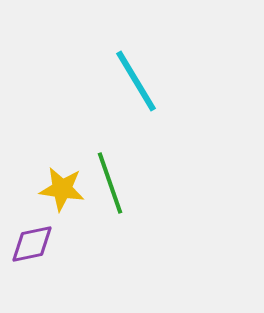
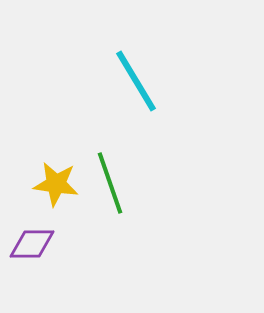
yellow star: moved 6 px left, 5 px up
purple diamond: rotated 12 degrees clockwise
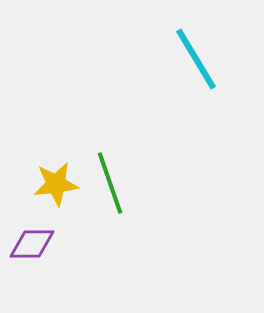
cyan line: moved 60 px right, 22 px up
yellow star: rotated 15 degrees counterclockwise
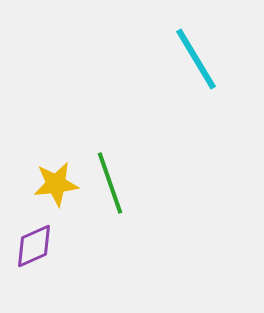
purple diamond: moved 2 px right, 2 px down; rotated 24 degrees counterclockwise
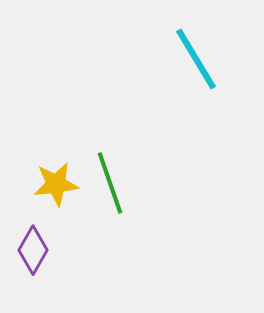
purple diamond: moved 1 px left, 4 px down; rotated 36 degrees counterclockwise
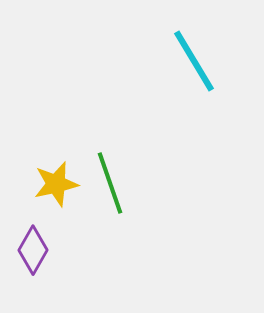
cyan line: moved 2 px left, 2 px down
yellow star: rotated 6 degrees counterclockwise
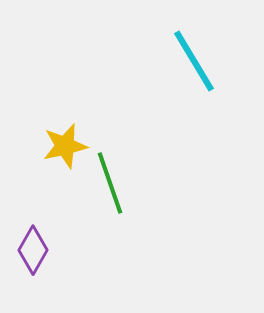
yellow star: moved 9 px right, 38 px up
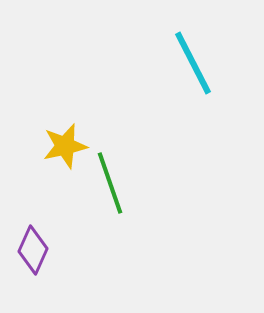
cyan line: moved 1 px left, 2 px down; rotated 4 degrees clockwise
purple diamond: rotated 6 degrees counterclockwise
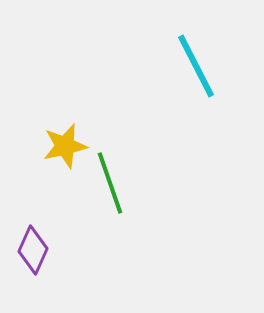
cyan line: moved 3 px right, 3 px down
